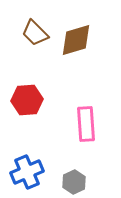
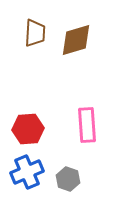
brown trapezoid: rotated 132 degrees counterclockwise
red hexagon: moved 1 px right, 29 px down
pink rectangle: moved 1 px right, 1 px down
gray hexagon: moved 6 px left, 3 px up; rotated 15 degrees counterclockwise
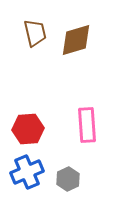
brown trapezoid: rotated 16 degrees counterclockwise
gray hexagon: rotated 15 degrees clockwise
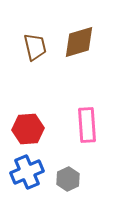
brown trapezoid: moved 14 px down
brown diamond: moved 3 px right, 2 px down
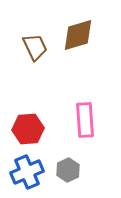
brown diamond: moved 1 px left, 7 px up
brown trapezoid: rotated 12 degrees counterclockwise
pink rectangle: moved 2 px left, 5 px up
gray hexagon: moved 9 px up
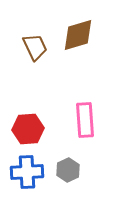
blue cross: rotated 20 degrees clockwise
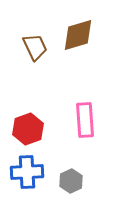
red hexagon: rotated 16 degrees counterclockwise
gray hexagon: moved 3 px right, 11 px down
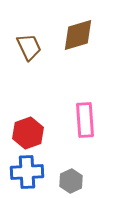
brown trapezoid: moved 6 px left
red hexagon: moved 4 px down
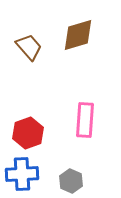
brown trapezoid: rotated 16 degrees counterclockwise
pink rectangle: rotated 8 degrees clockwise
blue cross: moved 5 px left, 2 px down
gray hexagon: rotated 10 degrees counterclockwise
